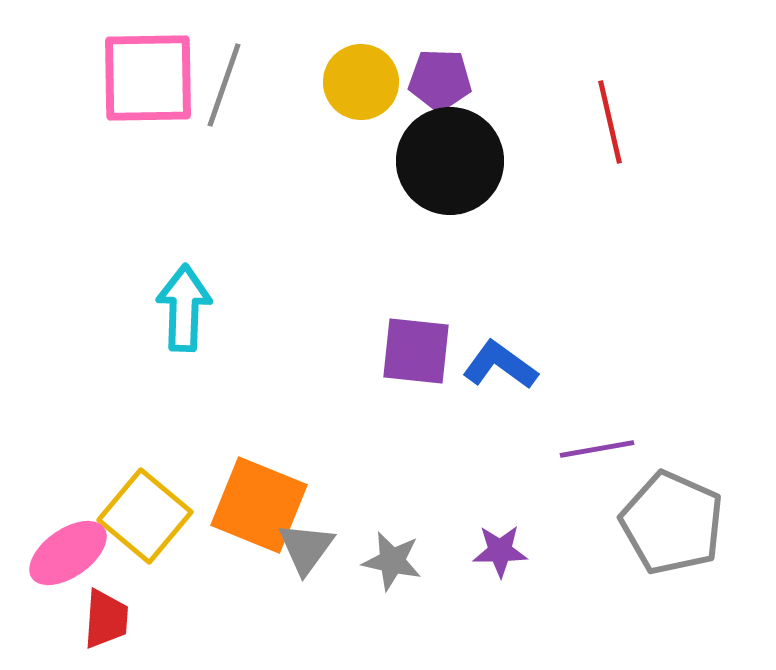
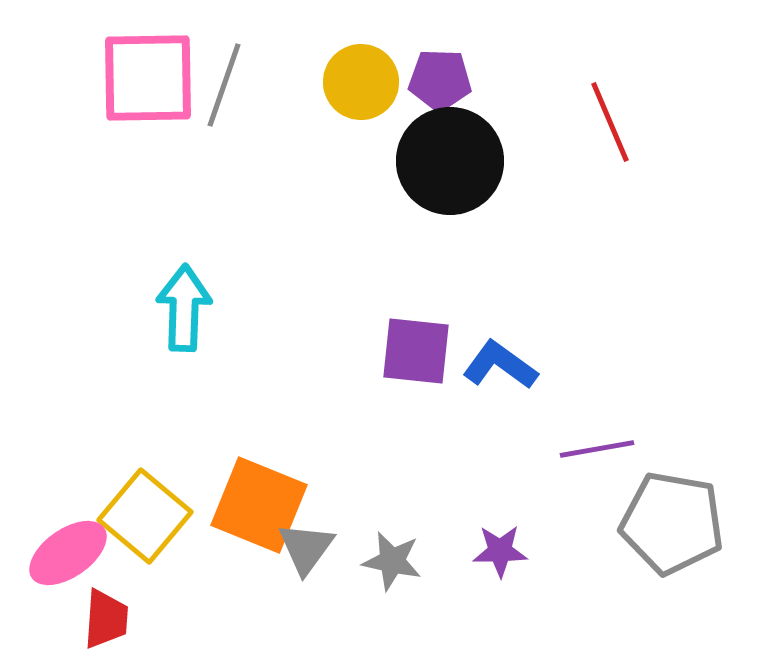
red line: rotated 10 degrees counterclockwise
gray pentagon: rotated 14 degrees counterclockwise
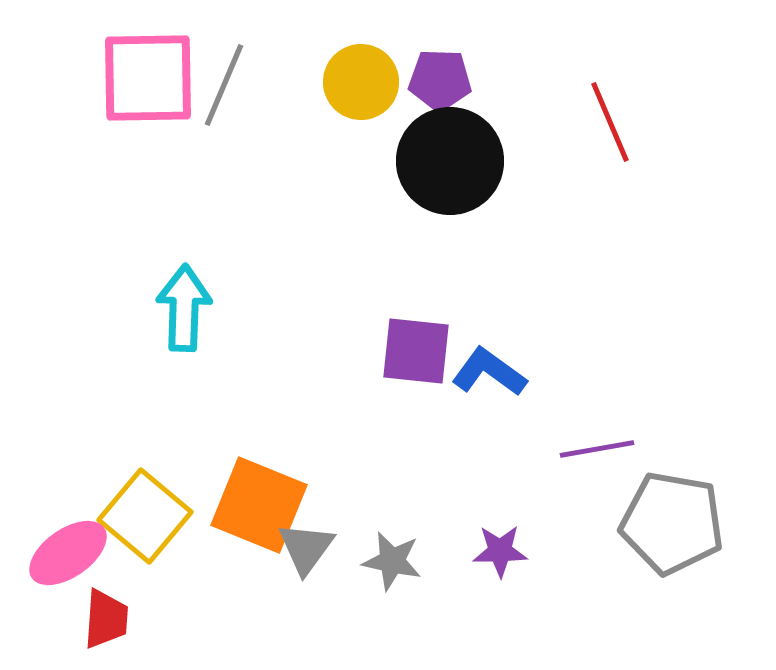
gray line: rotated 4 degrees clockwise
blue L-shape: moved 11 px left, 7 px down
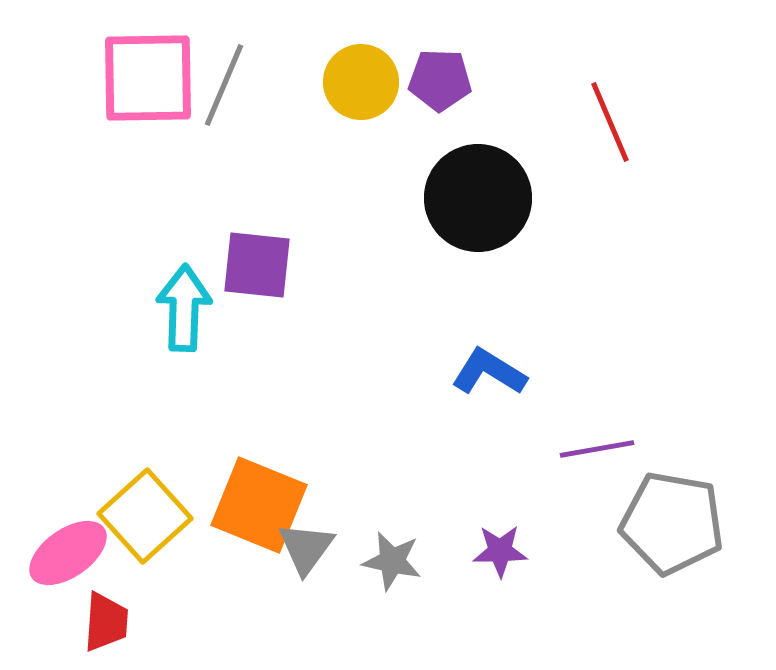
black circle: moved 28 px right, 37 px down
purple square: moved 159 px left, 86 px up
blue L-shape: rotated 4 degrees counterclockwise
yellow square: rotated 8 degrees clockwise
red trapezoid: moved 3 px down
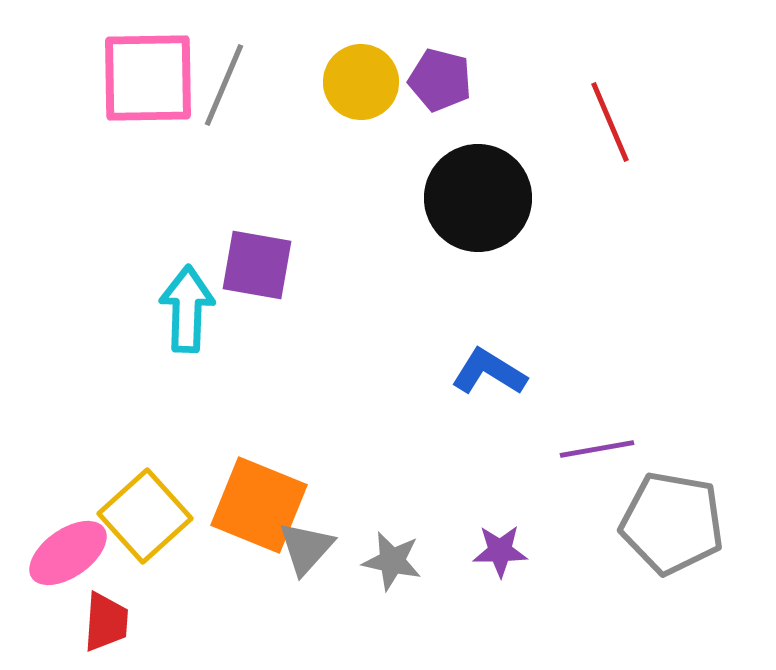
purple pentagon: rotated 12 degrees clockwise
purple square: rotated 4 degrees clockwise
cyan arrow: moved 3 px right, 1 px down
gray triangle: rotated 6 degrees clockwise
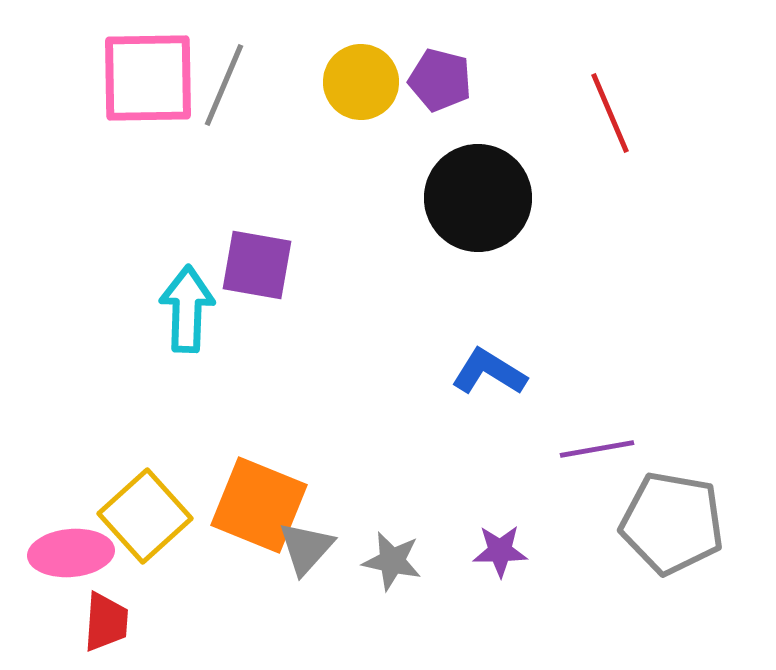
red line: moved 9 px up
pink ellipse: moved 3 px right; rotated 30 degrees clockwise
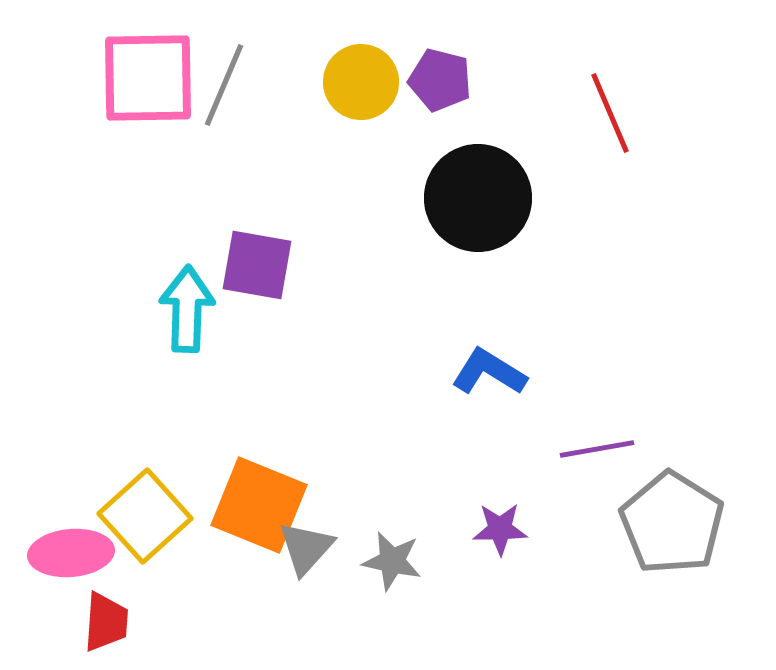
gray pentagon: rotated 22 degrees clockwise
purple star: moved 22 px up
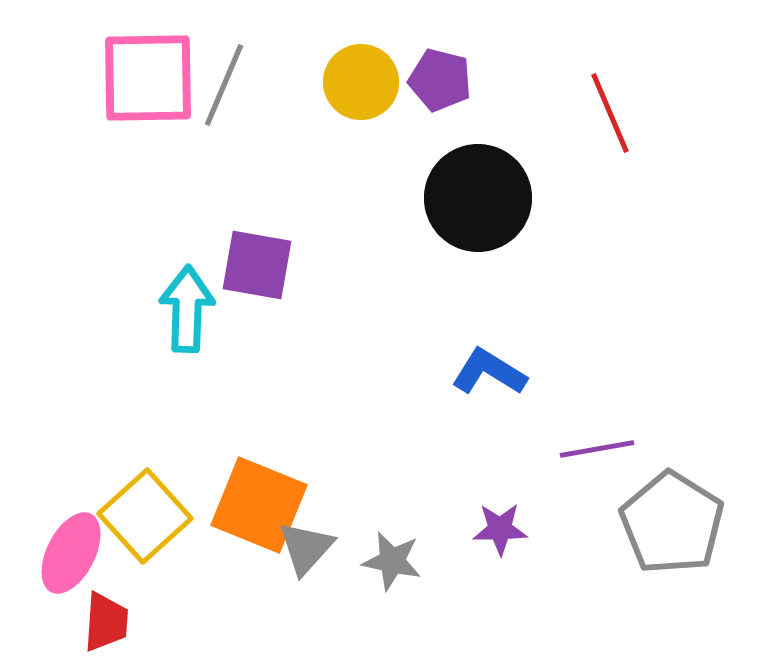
pink ellipse: rotated 58 degrees counterclockwise
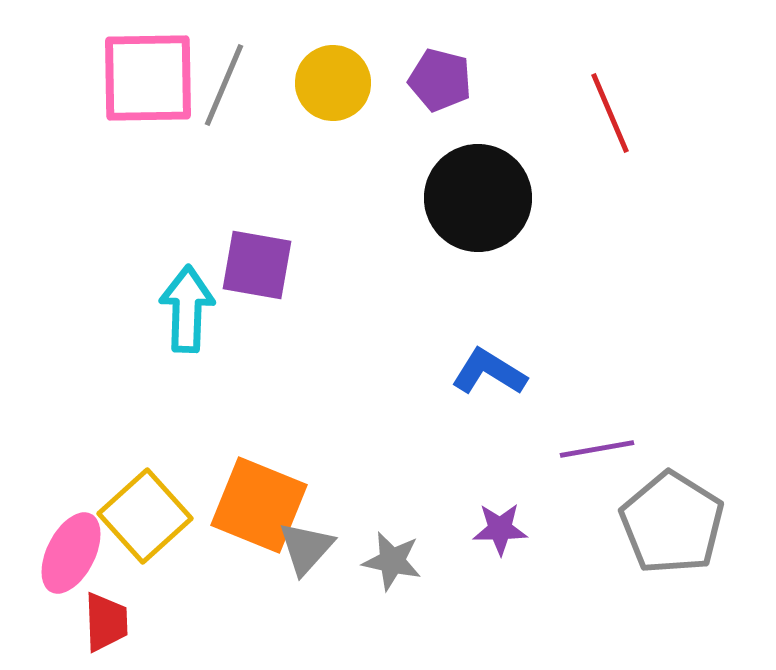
yellow circle: moved 28 px left, 1 px down
red trapezoid: rotated 6 degrees counterclockwise
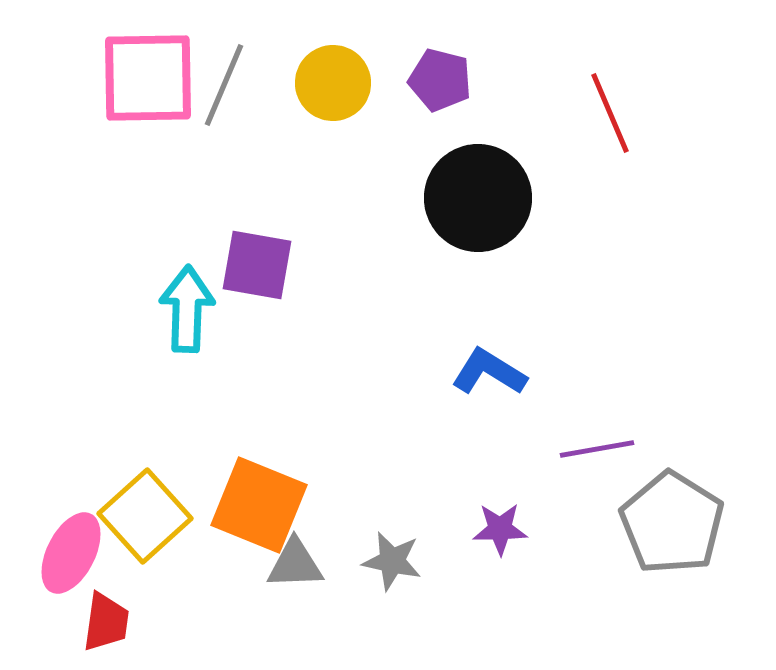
gray triangle: moved 11 px left, 16 px down; rotated 46 degrees clockwise
red trapezoid: rotated 10 degrees clockwise
